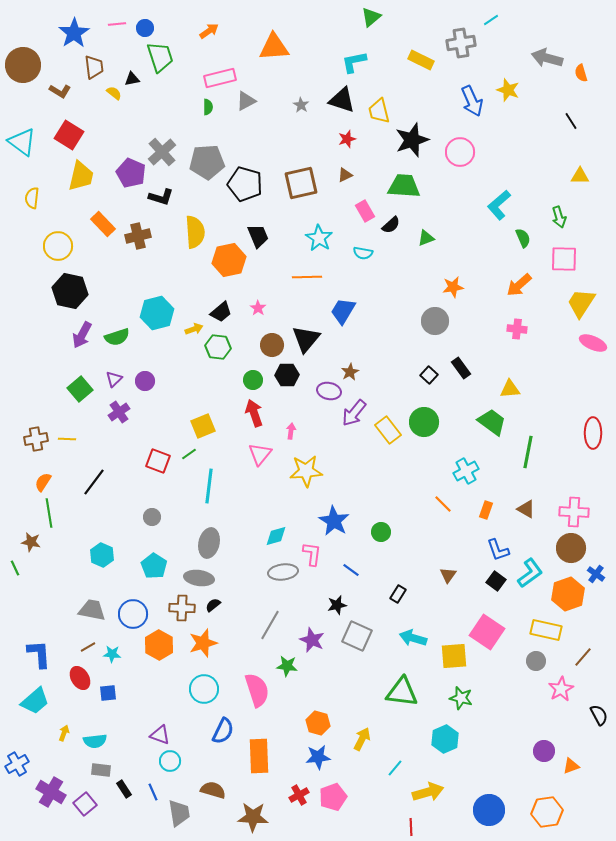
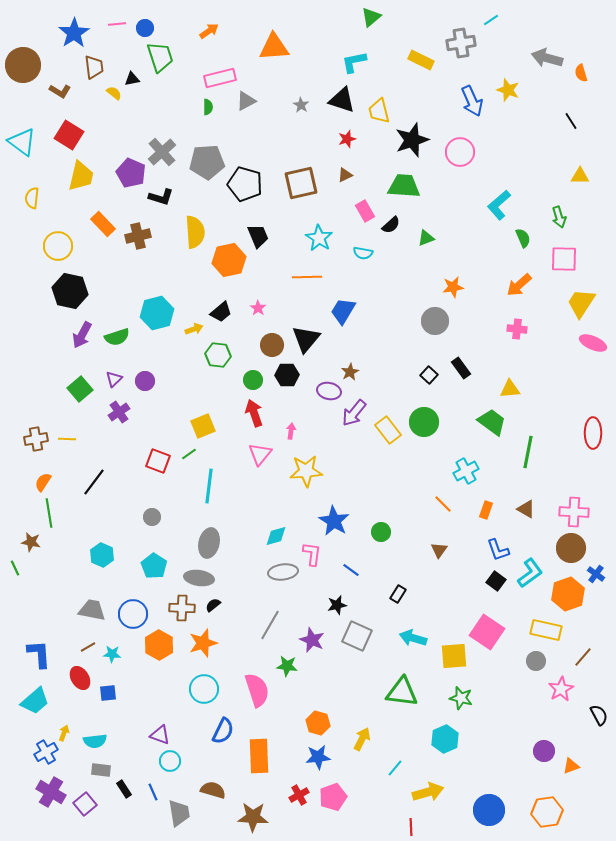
green hexagon at (218, 347): moved 8 px down
brown triangle at (448, 575): moved 9 px left, 25 px up
blue cross at (17, 764): moved 29 px right, 12 px up
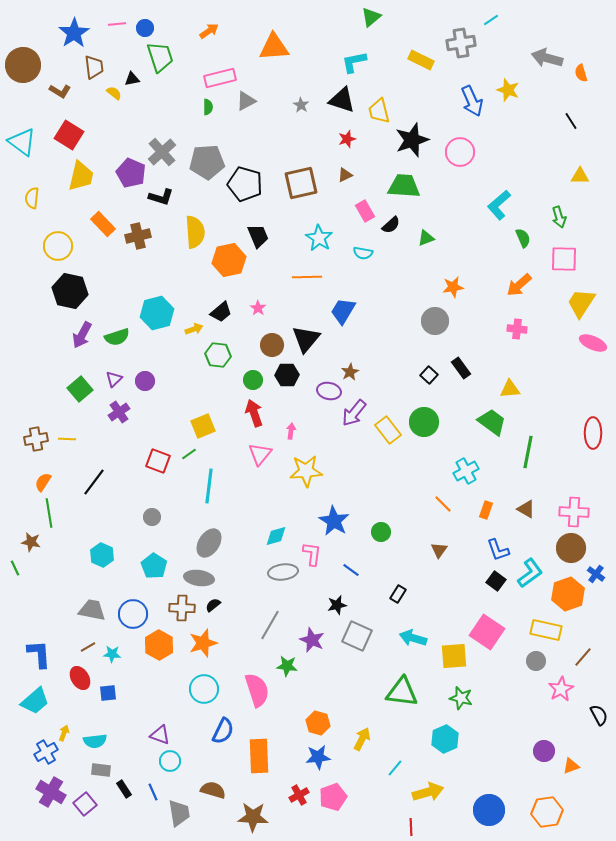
gray ellipse at (209, 543): rotated 20 degrees clockwise
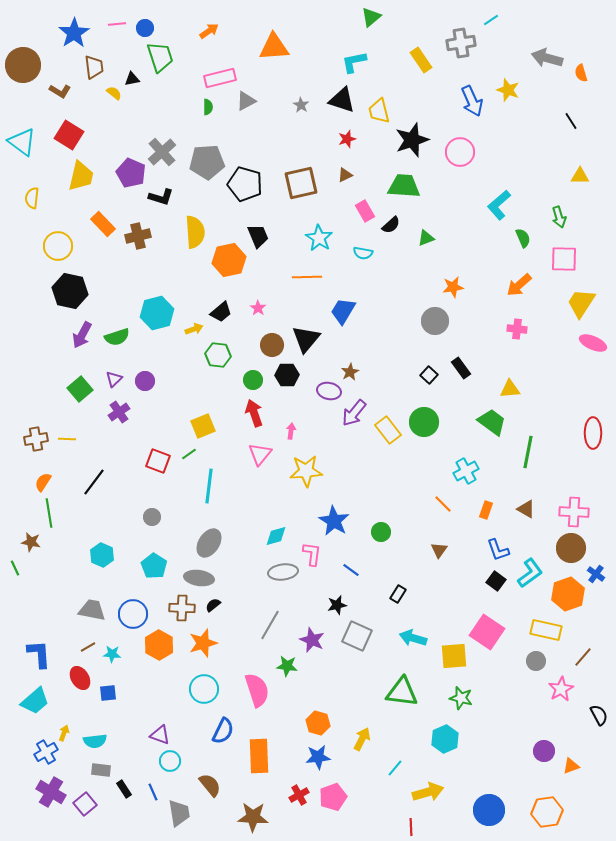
yellow rectangle at (421, 60): rotated 30 degrees clockwise
brown semicircle at (213, 790): moved 3 px left, 5 px up; rotated 35 degrees clockwise
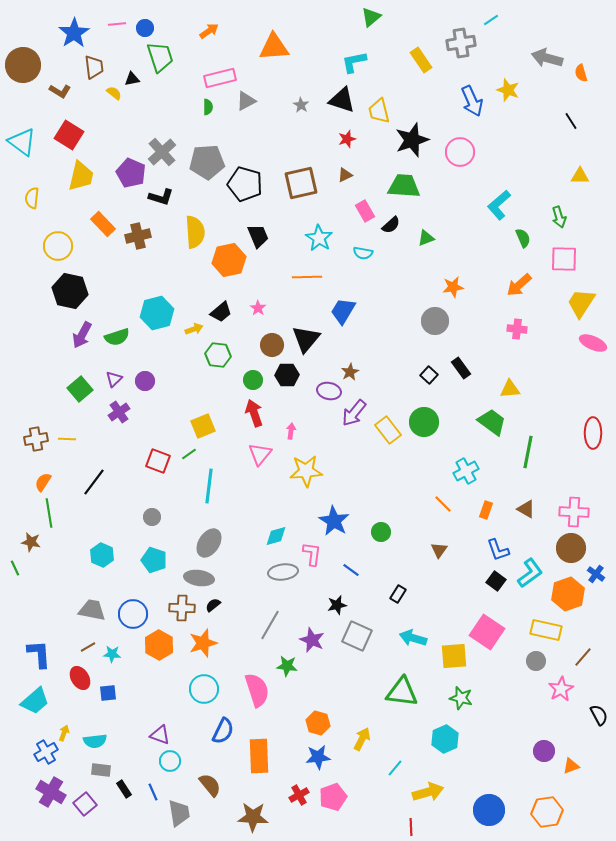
cyan pentagon at (154, 566): moved 6 px up; rotated 15 degrees counterclockwise
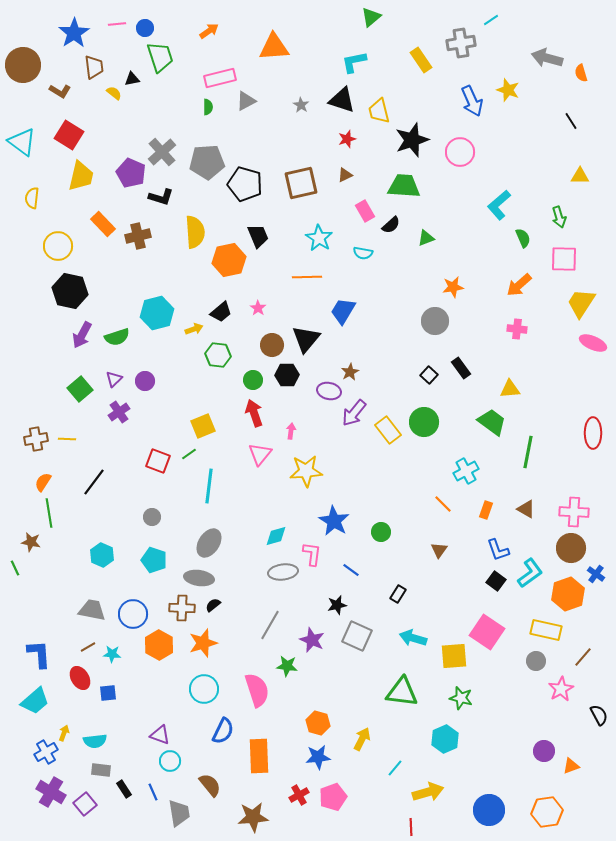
brown star at (253, 817): rotated 8 degrees counterclockwise
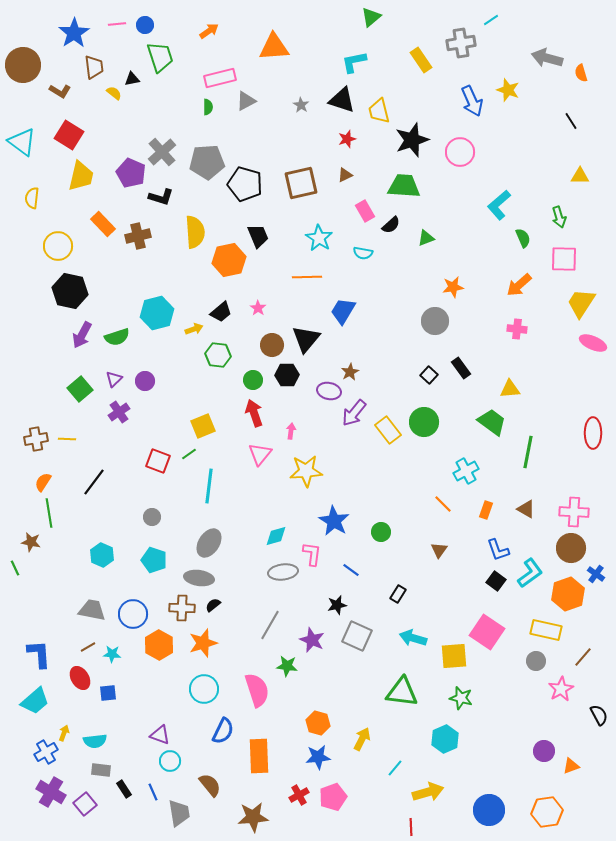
blue circle at (145, 28): moved 3 px up
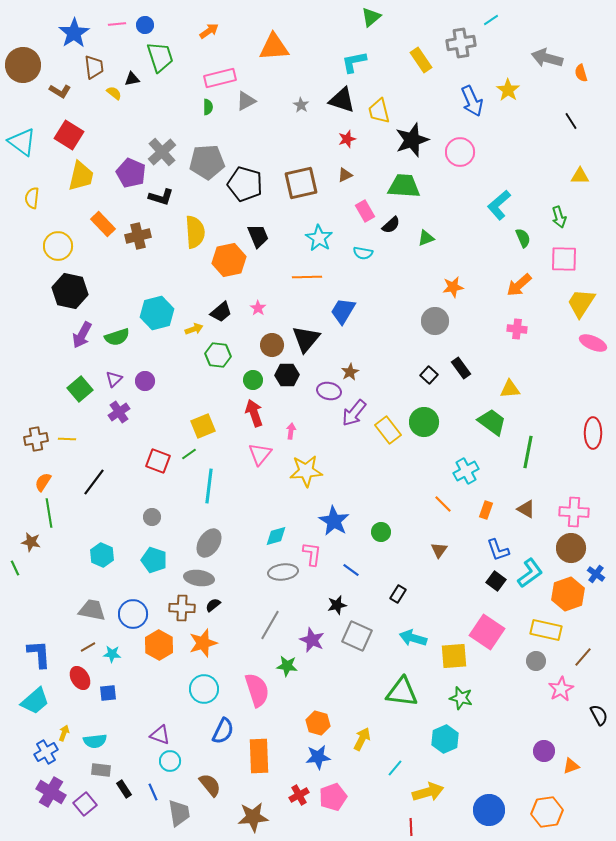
yellow star at (508, 90): rotated 15 degrees clockwise
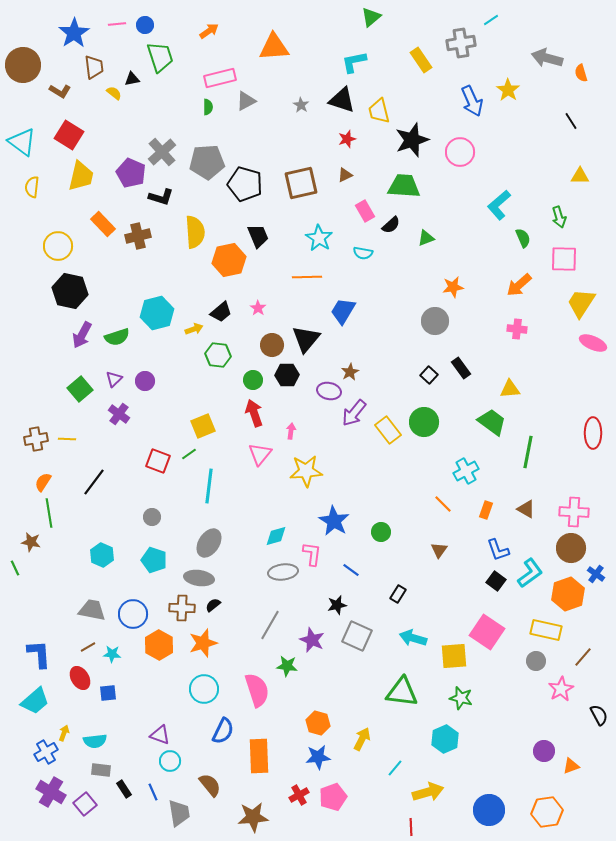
yellow semicircle at (32, 198): moved 11 px up
purple cross at (119, 412): moved 2 px down; rotated 20 degrees counterclockwise
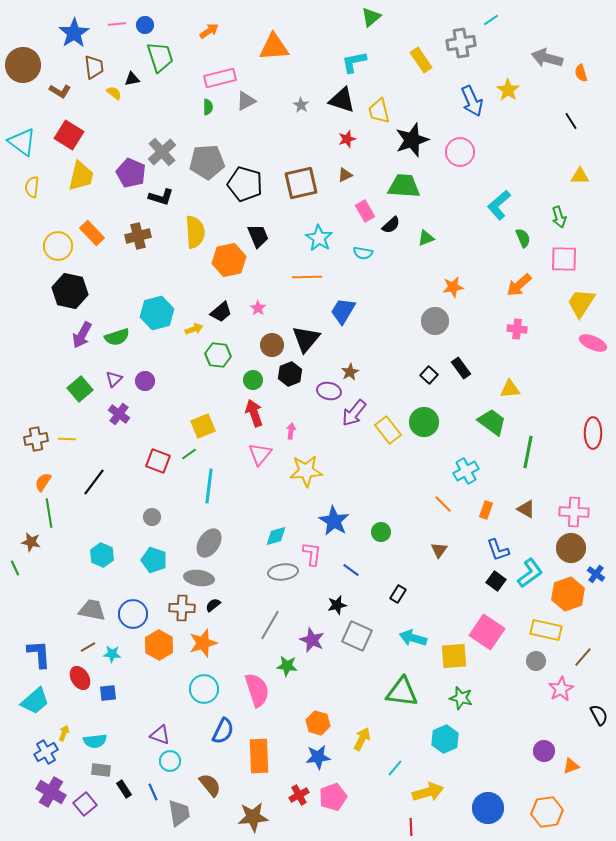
orange rectangle at (103, 224): moved 11 px left, 9 px down
black hexagon at (287, 375): moved 3 px right, 1 px up; rotated 20 degrees counterclockwise
blue circle at (489, 810): moved 1 px left, 2 px up
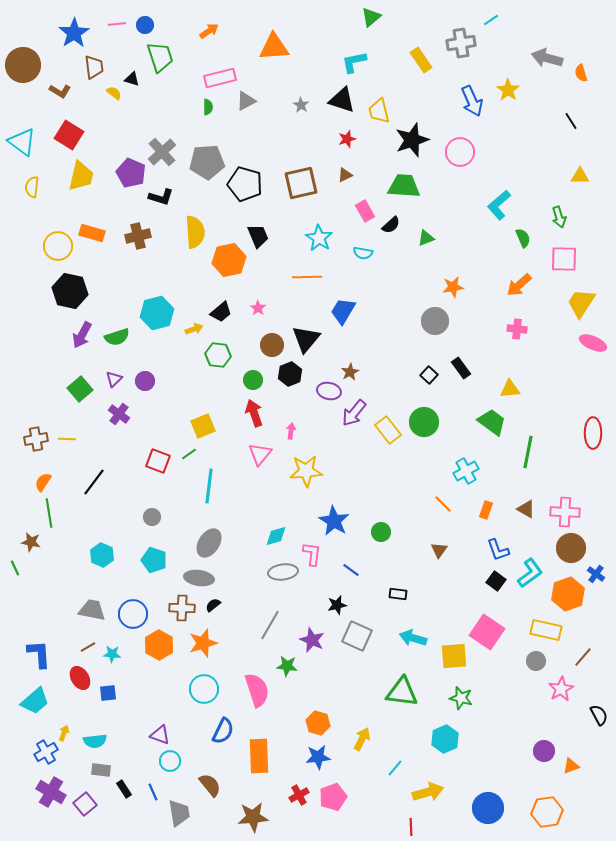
black triangle at (132, 79): rotated 28 degrees clockwise
orange rectangle at (92, 233): rotated 30 degrees counterclockwise
pink cross at (574, 512): moved 9 px left
black rectangle at (398, 594): rotated 66 degrees clockwise
